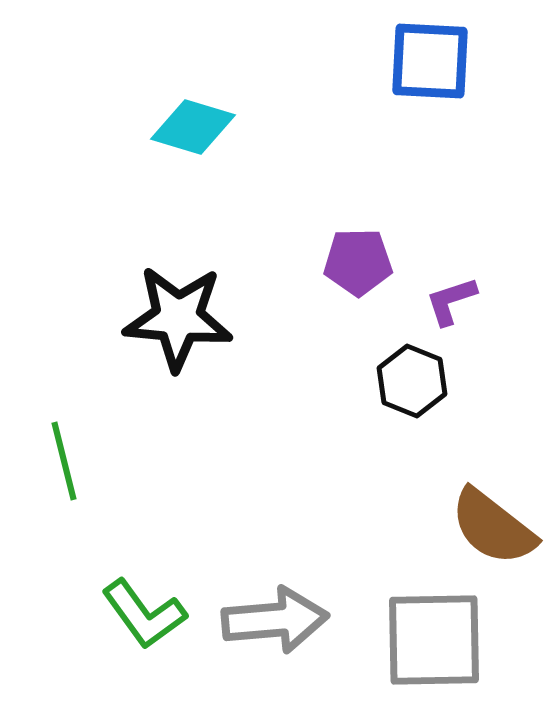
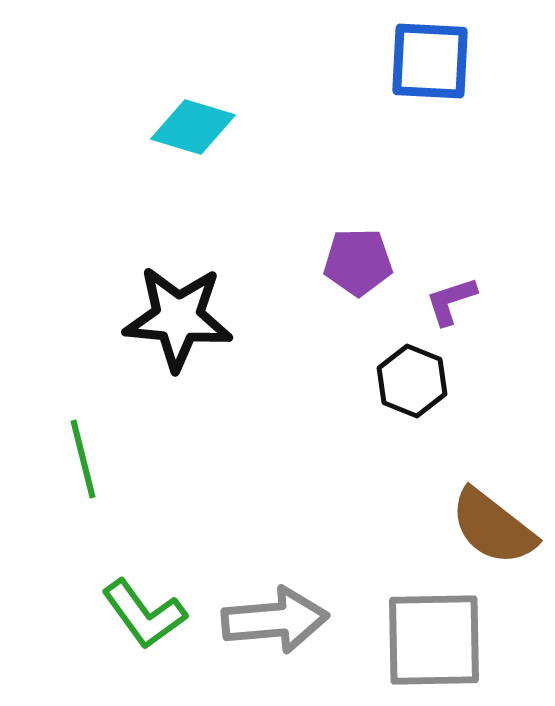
green line: moved 19 px right, 2 px up
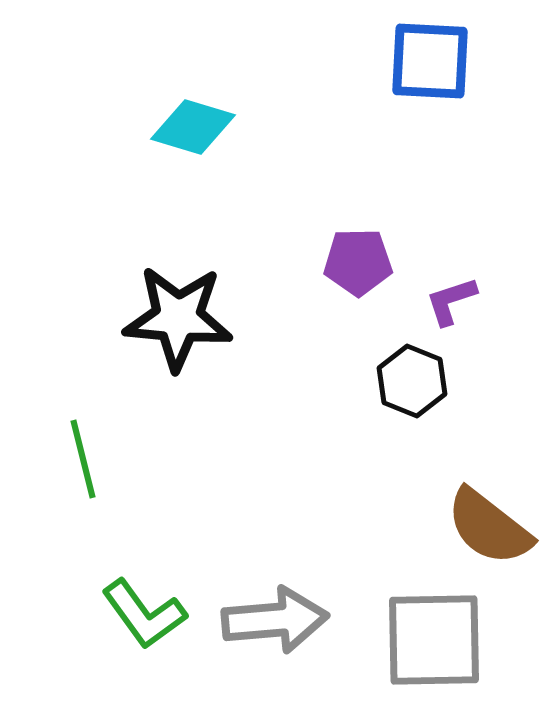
brown semicircle: moved 4 px left
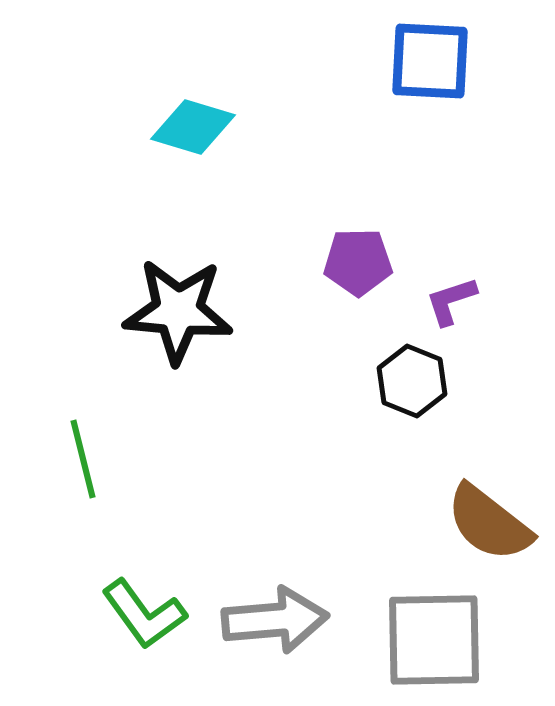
black star: moved 7 px up
brown semicircle: moved 4 px up
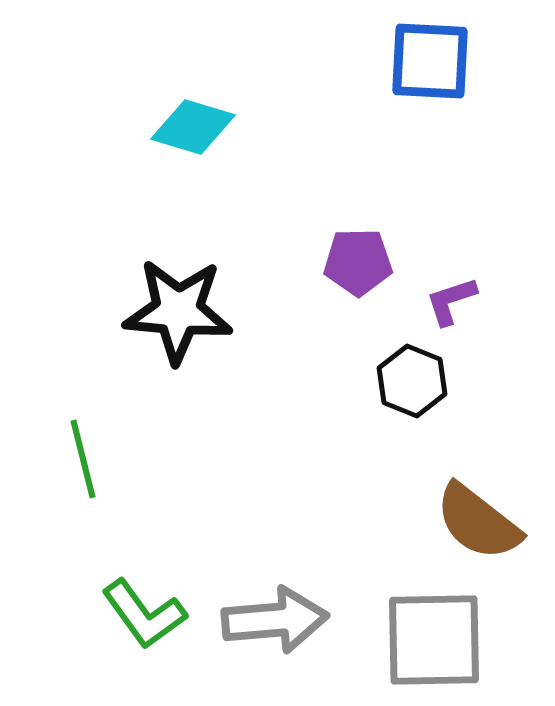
brown semicircle: moved 11 px left, 1 px up
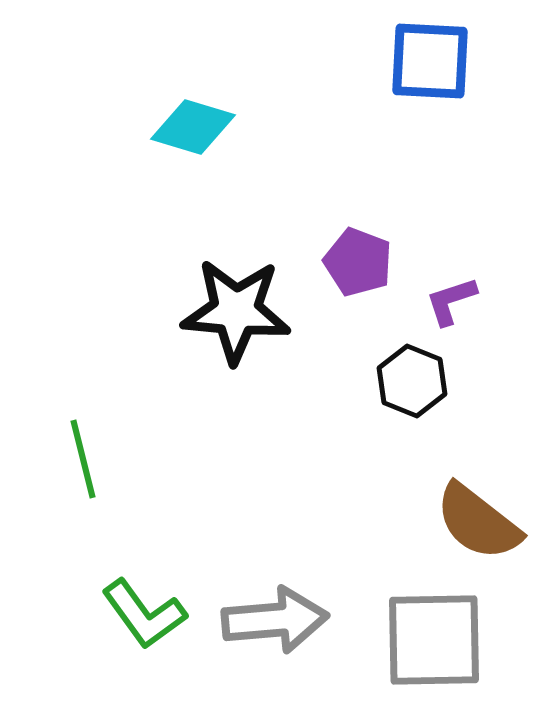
purple pentagon: rotated 22 degrees clockwise
black star: moved 58 px right
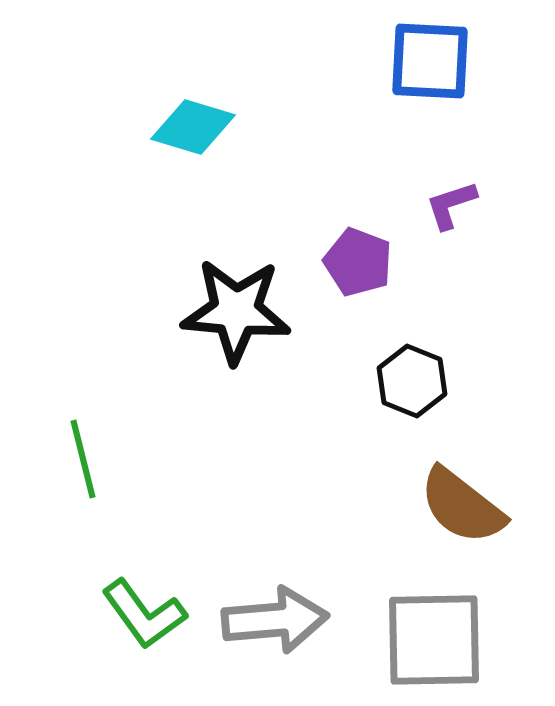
purple L-shape: moved 96 px up
brown semicircle: moved 16 px left, 16 px up
